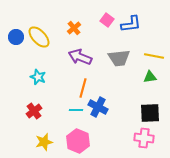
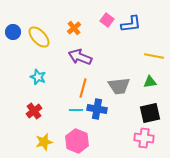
blue circle: moved 3 px left, 5 px up
gray trapezoid: moved 28 px down
green triangle: moved 5 px down
blue cross: moved 1 px left, 2 px down; rotated 18 degrees counterclockwise
black square: rotated 10 degrees counterclockwise
pink hexagon: moved 1 px left
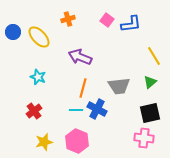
orange cross: moved 6 px left, 9 px up; rotated 24 degrees clockwise
yellow line: rotated 48 degrees clockwise
green triangle: rotated 32 degrees counterclockwise
blue cross: rotated 18 degrees clockwise
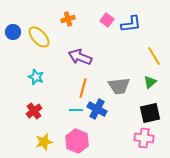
cyan star: moved 2 px left
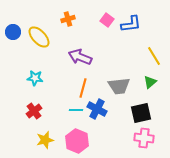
cyan star: moved 1 px left, 1 px down; rotated 14 degrees counterclockwise
black square: moved 9 px left
yellow star: moved 1 px right, 2 px up
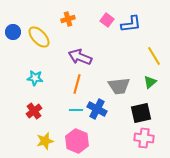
orange line: moved 6 px left, 4 px up
yellow star: moved 1 px down
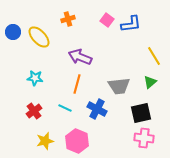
cyan line: moved 11 px left, 2 px up; rotated 24 degrees clockwise
